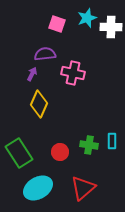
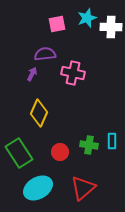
pink square: rotated 30 degrees counterclockwise
yellow diamond: moved 9 px down
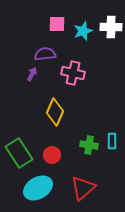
cyan star: moved 4 px left, 13 px down
pink square: rotated 12 degrees clockwise
yellow diamond: moved 16 px right, 1 px up
red circle: moved 8 px left, 3 px down
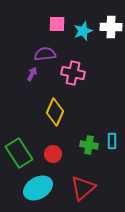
red circle: moved 1 px right, 1 px up
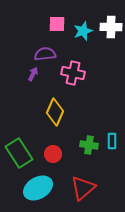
purple arrow: moved 1 px right
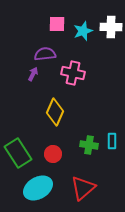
green rectangle: moved 1 px left
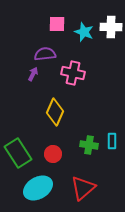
cyan star: moved 1 px right, 1 px down; rotated 30 degrees counterclockwise
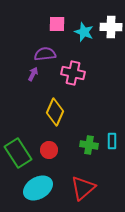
red circle: moved 4 px left, 4 px up
